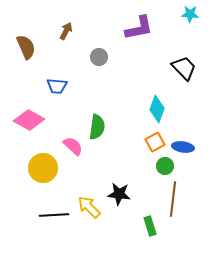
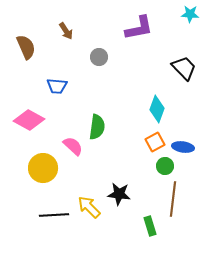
brown arrow: rotated 120 degrees clockwise
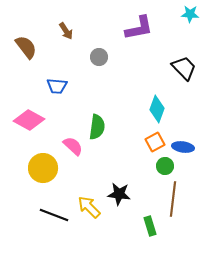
brown semicircle: rotated 15 degrees counterclockwise
black line: rotated 24 degrees clockwise
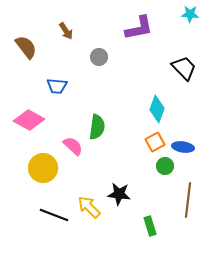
brown line: moved 15 px right, 1 px down
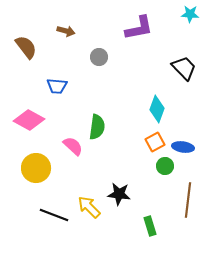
brown arrow: rotated 42 degrees counterclockwise
yellow circle: moved 7 px left
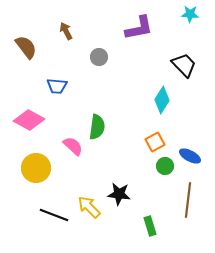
brown arrow: rotated 132 degrees counterclockwise
black trapezoid: moved 3 px up
cyan diamond: moved 5 px right, 9 px up; rotated 12 degrees clockwise
blue ellipse: moved 7 px right, 9 px down; rotated 20 degrees clockwise
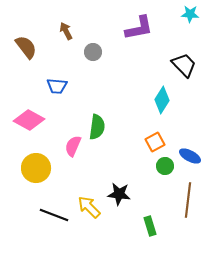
gray circle: moved 6 px left, 5 px up
pink semicircle: rotated 110 degrees counterclockwise
